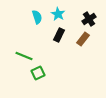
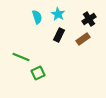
brown rectangle: rotated 16 degrees clockwise
green line: moved 3 px left, 1 px down
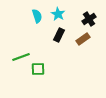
cyan semicircle: moved 1 px up
green line: rotated 42 degrees counterclockwise
green square: moved 4 px up; rotated 24 degrees clockwise
